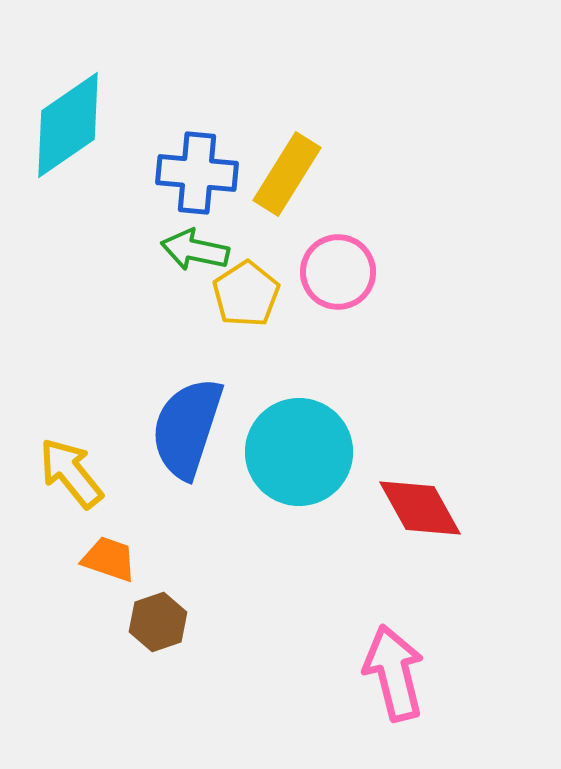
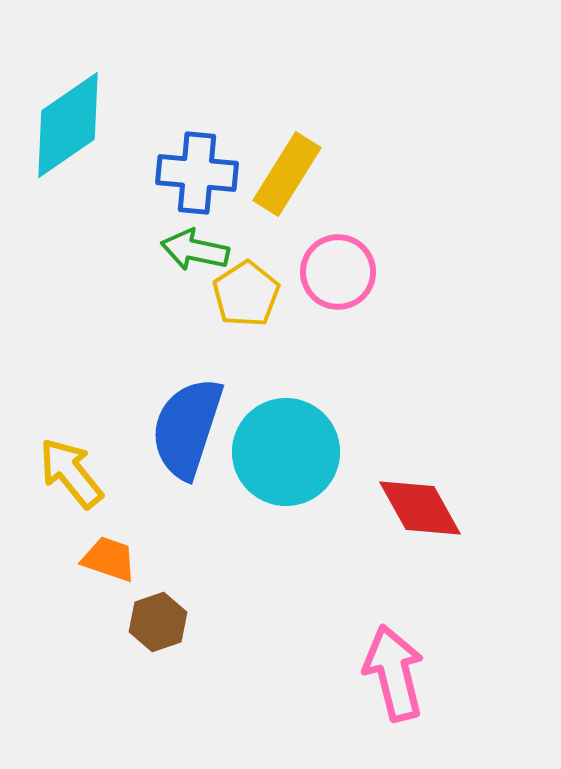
cyan circle: moved 13 px left
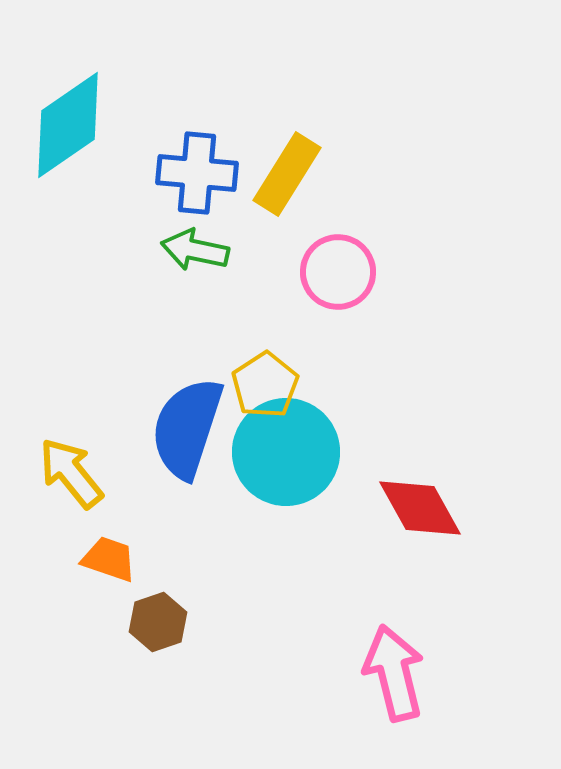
yellow pentagon: moved 19 px right, 91 px down
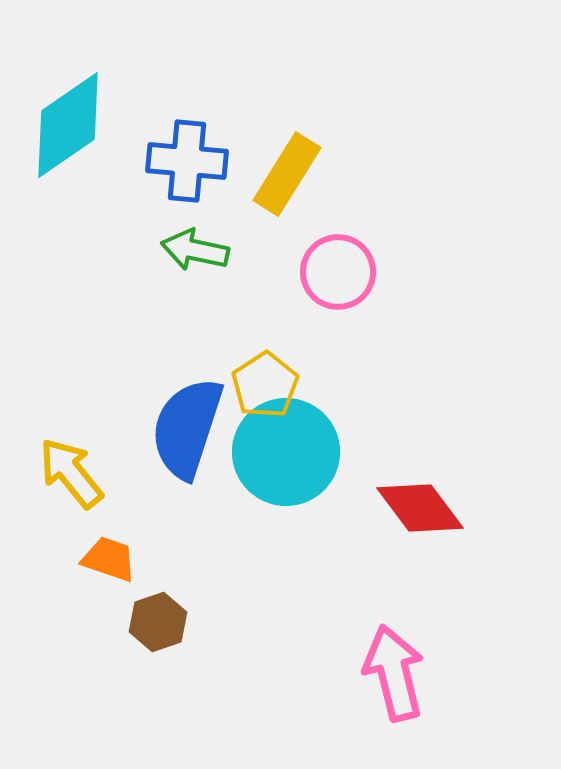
blue cross: moved 10 px left, 12 px up
red diamond: rotated 8 degrees counterclockwise
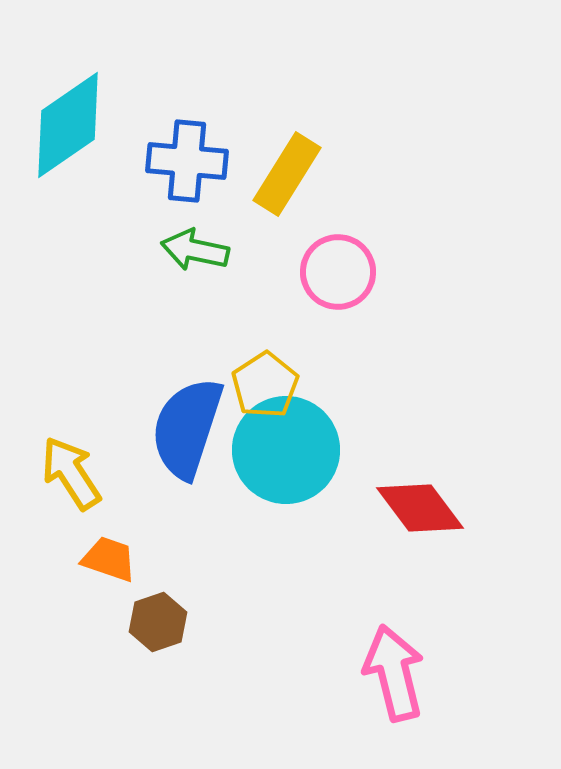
cyan circle: moved 2 px up
yellow arrow: rotated 6 degrees clockwise
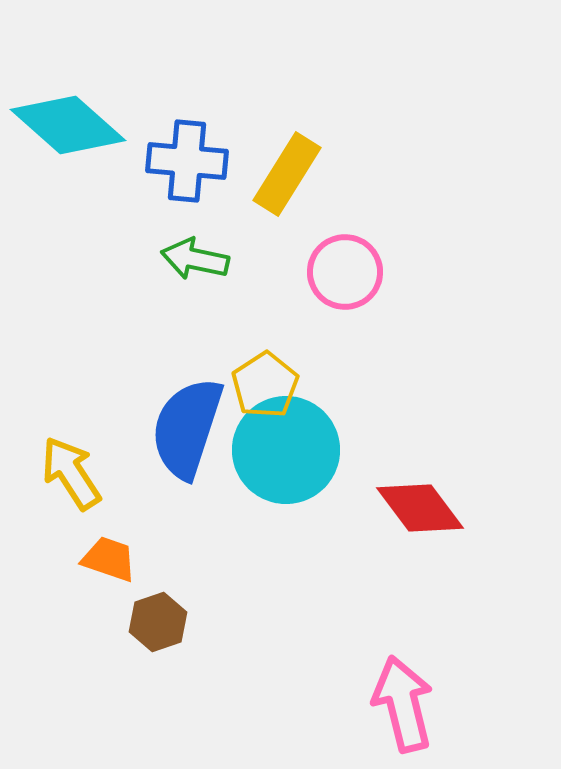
cyan diamond: rotated 76 degrees clockwise
green arrow: moved 9 px down
pink circle: moved 7 px right
pink arrow: moved 9 px right, 31 px down
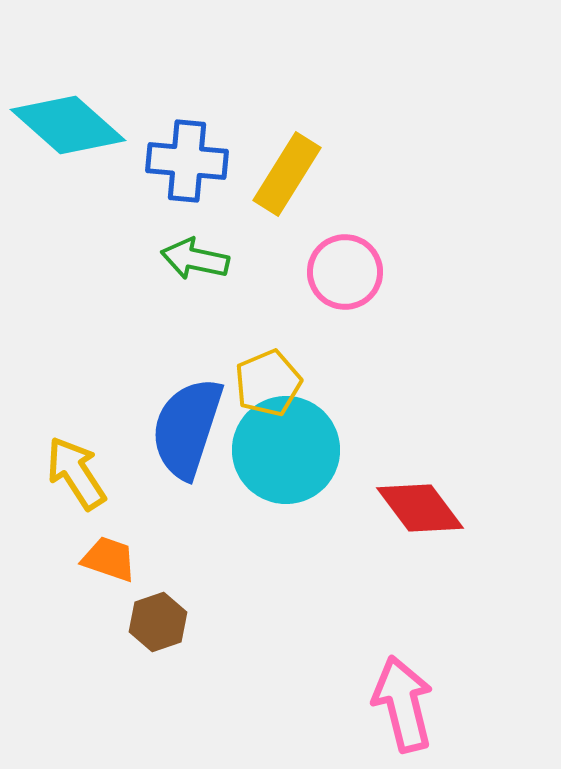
yellow pentagon: moved 3 px right, 2 px up; rotated 10 degrees clockwise
yellow arrow: moved 5 px right
